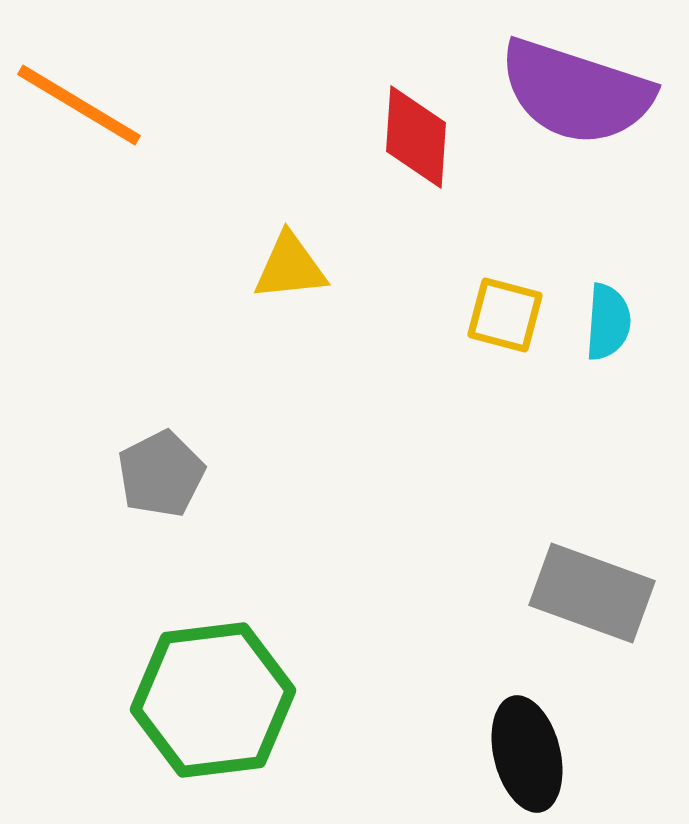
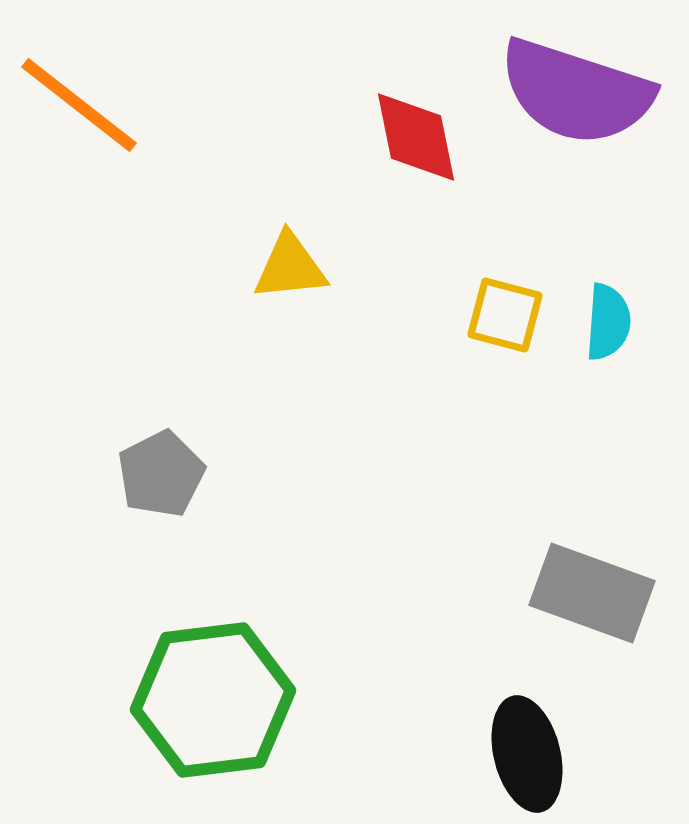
orange line: rotated 7 degrees clockwise
red diamond: rotated 15 degrees counterclockwise
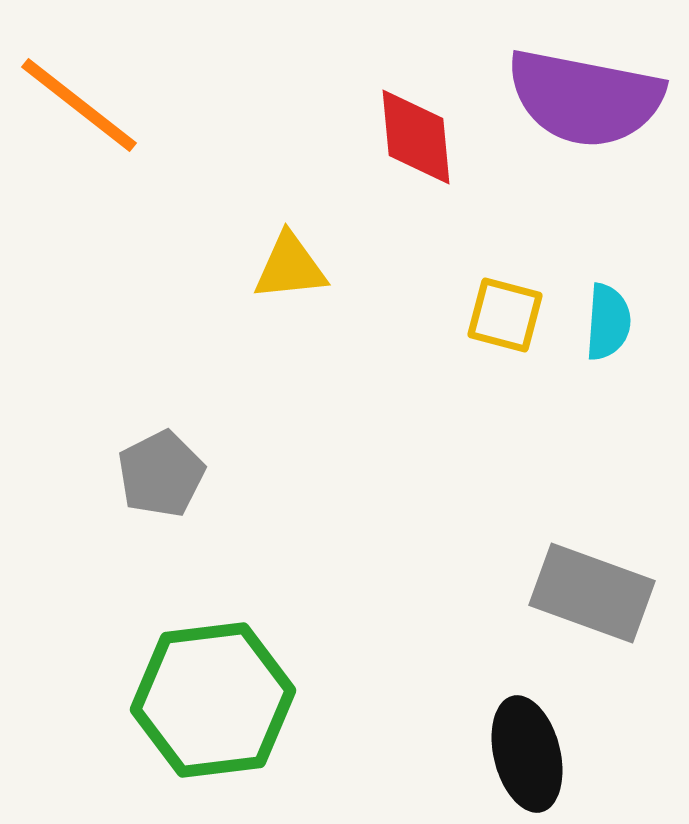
purple semicircle: moved 9 px right, 6 px down; rotated 7 degrees counterclockwise
red diamond: rotated 6 degrees clockwise
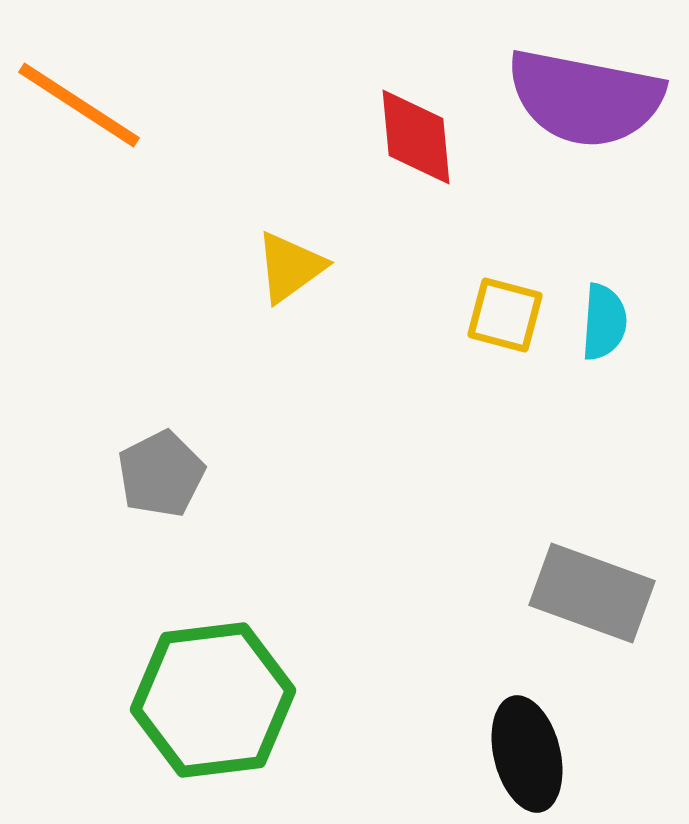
orange line: rotated 5 degrees counterclockwise
yellow triangle: rotated 30 degrees counterclockwise
cyan semicircle: moved 4 px left
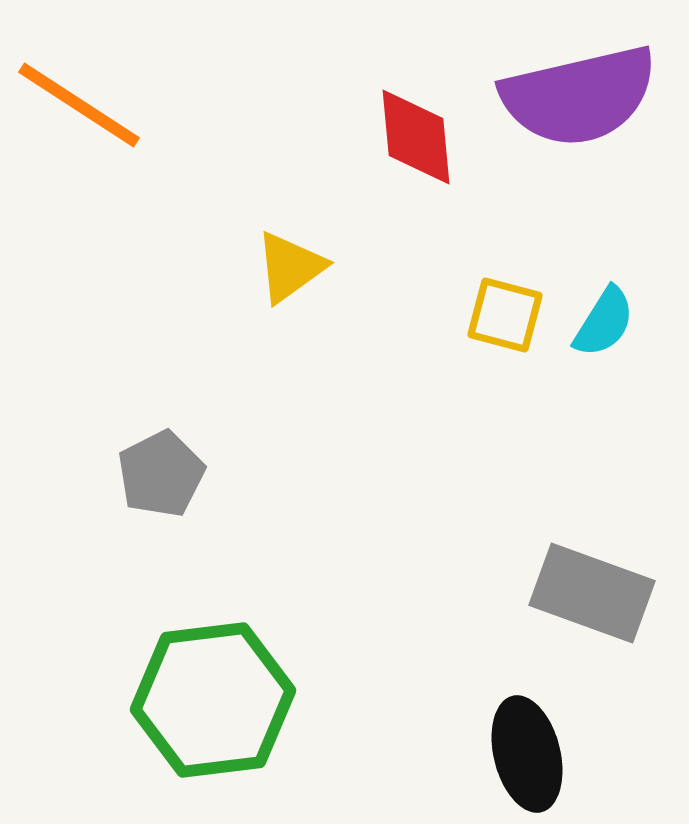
purple semicircle: moved 6 px left, 2 px up; rotated 24 degrees counterclockwise
cyan semicircle: rotated 28 degrees clockwise
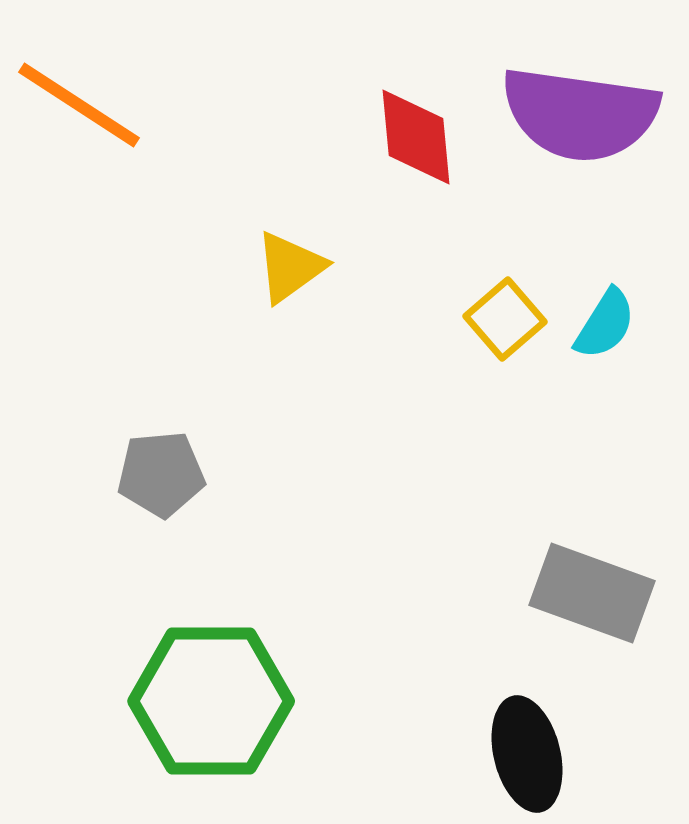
purple semicircle: moved 1 px right, 18 px down; rotated 21 degrees clockwise
yellow square: moved 4 px down; rotated 34 degrees clockwise
cyan semicircle: moved 1 px right, 2 px down
gray pentagon: rotated 22 degrees clockwise
green hexagon: moved 2 px left, 1 px down; rotated 7 degrees clockwise
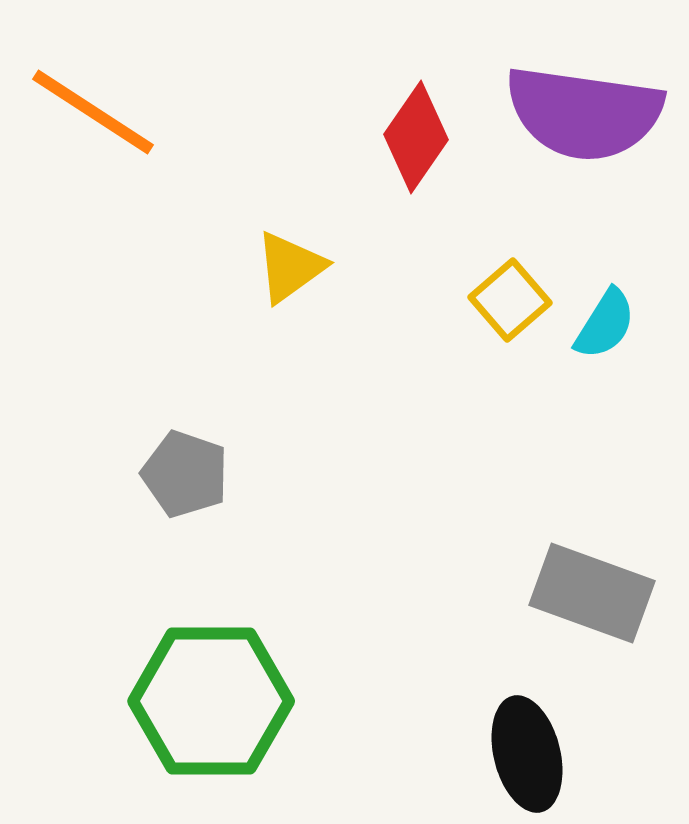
orange line: moved 14 px right, 7 px down
purple semicircle: moved 4 px right, 1 px up
red diamond: rotated 40 degrees clockwise
yellow square: moved 5 px right, 19 px up
gray pentagon: moved 24 px right; rotated 24 degrees clockwise
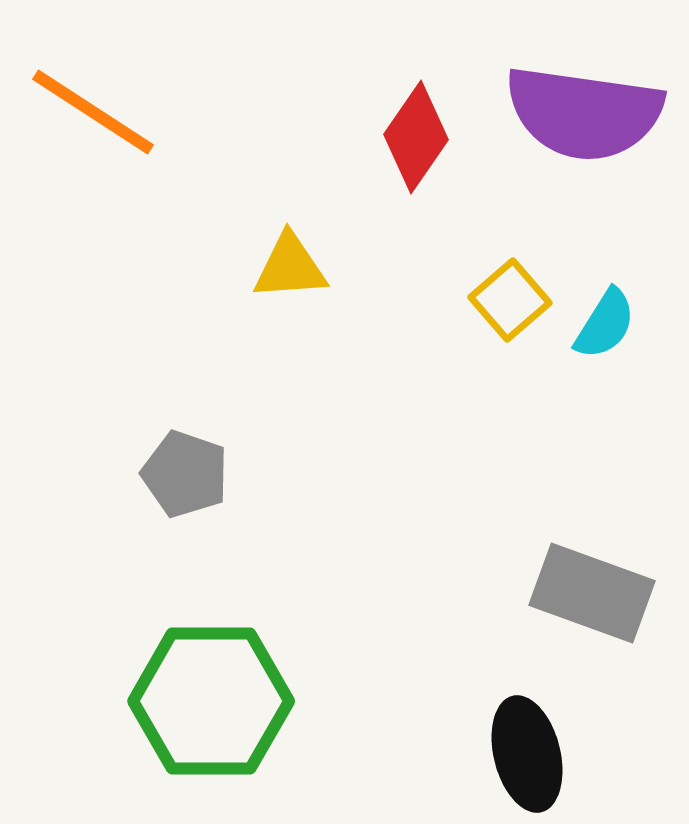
yellow triangle: rotated 32 degrees clockwise
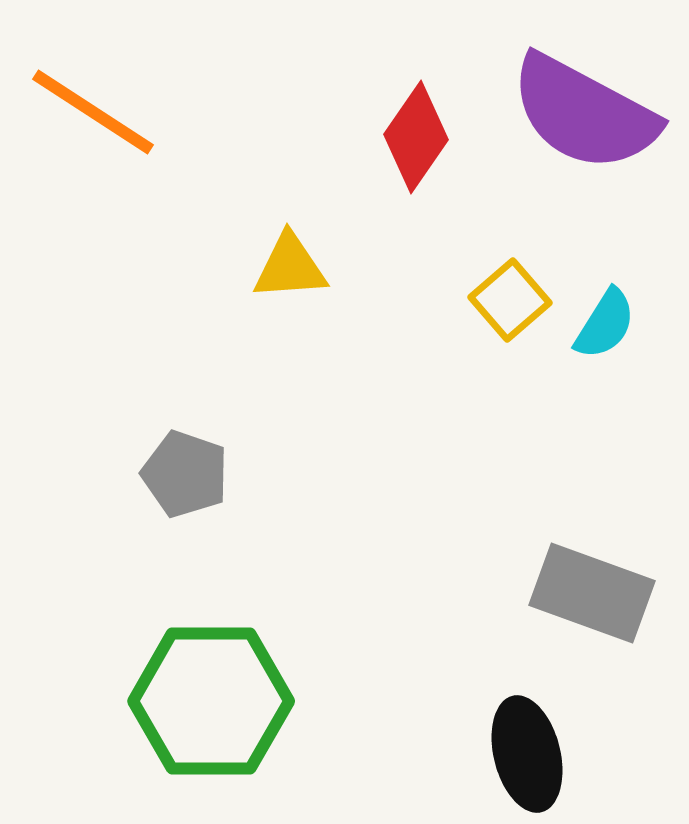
purple semicircle: rotated 20 degrees clockwise
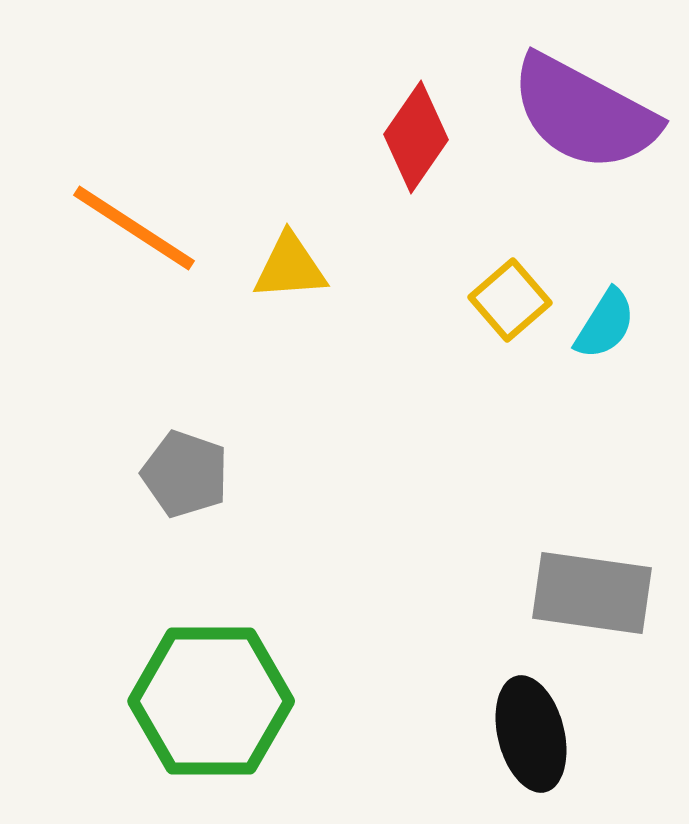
orange line: moved 41 px right, 116 px down
gray rectangle: rotated 12 degrees counterclockwise
black ellipse: moved 4 px right, 20 px up
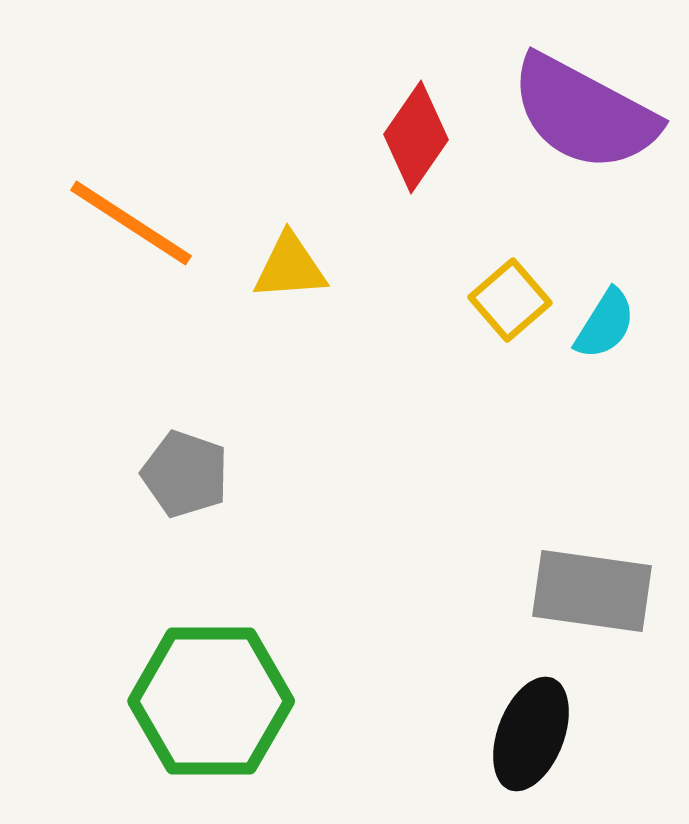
orange line: moved 3 px left, 5 px up
gray rectangle: moved 2 px up
black ellipse: rotated 35 degrees clockwise
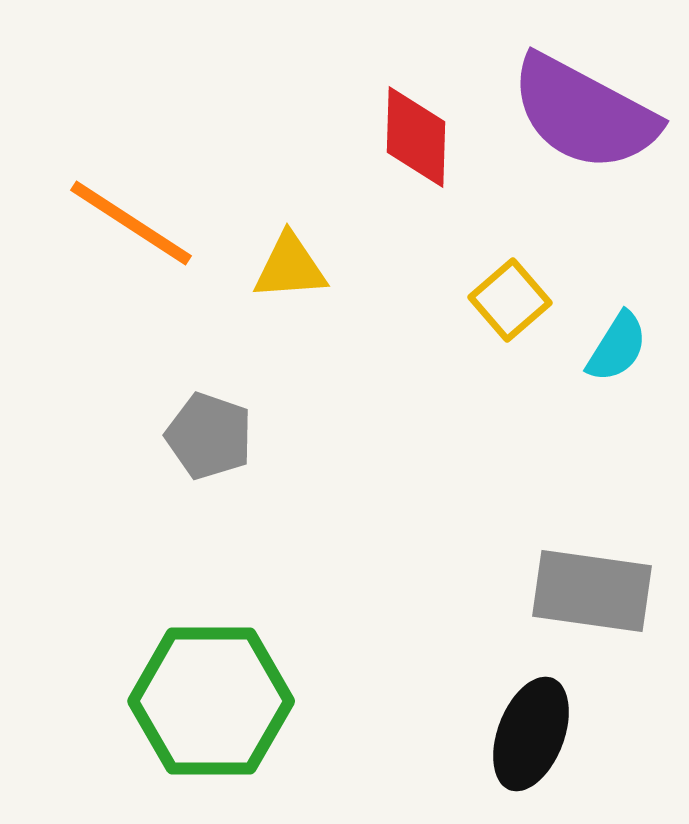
red diamond: rotated 33 degrees counterclockwise
cyan semicircle: moved 12 px right, 23 px down
gray pentagon: moved 24 px right, 38 px up
